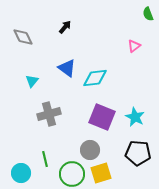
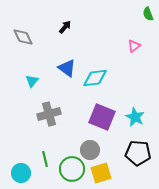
green circle: moved 5 px up
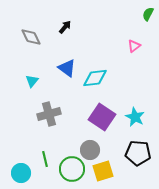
green semicircle: rotated 48 degrees clockwise
gray diamond: moved 8 px right
purple square: rotated 12 degrees clockwise
yellow square: moved 2 px right, 2 px up
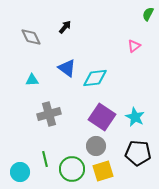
cyan triangle: moved 1 px up; rotated 48 degrees clockwise
gray circle: moved 6 px right, 4 px up
cyan circle: moved 1 px left, 1 px up
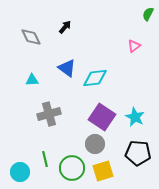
gray circle: moved 1 px left, 2 px up
green circle: moved 1 px up
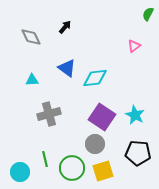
cyan star: moved 2 px up
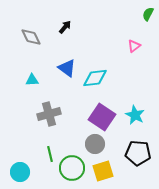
green line: moved 5 px right, 5 px up
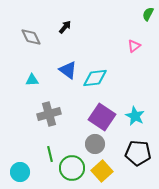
blue triangle: moved 1 px right, 2 px down
cyan star: moved 1 px down
yellow square: moved 1 px left; rotated 25 degrees counterclockwise
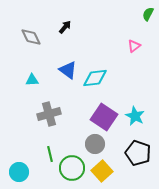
purple square: moved 2 px right
black pentagon: rotated 15 degrees clockwise
cyan circle: moved 1 px left
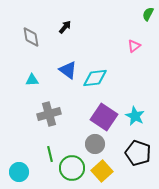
gray diamond: rotated 15 degrees clockwise
